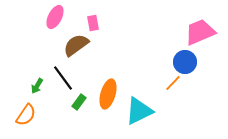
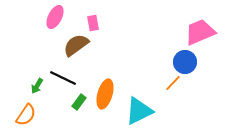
black line: rotated 28 degrees counterclockwise
orange ellipse: moved 3 px left
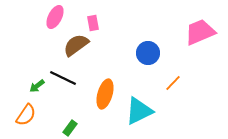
blue circle: moved 37 px left, 9 px up
green arrow: rotated 21 degrees clockwise
green rectangle: moved 9 px left, 26 px down
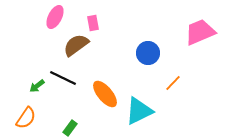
orange ellipse: rotated 56 degrees counterclockwise
orange semicircle: moved 3 px down
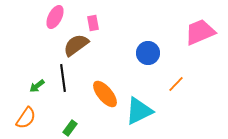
black line: rotated 56 degrees clockwise
orange line: moved 3 px right, 1 px down
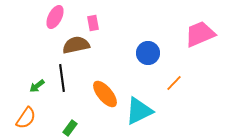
pink trapezoid: moved 2 px down
brown semicircle: rotated 24 degrees clockwise
black line: moved 1 px left
orange line: moved 2 px left, 1 px up
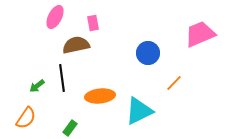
orange ellipse: moved 5 px left, 2 px down; rotated 56 degrees counterclockwise
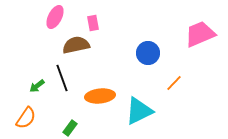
black line: rotated 12 degrees counterclockwise
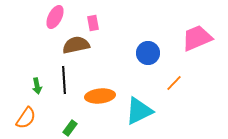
pink trapezoid: moved 3 px left, 4 px down
black line: moved 2 px right, 2 px down; rotated 16 degrees clockwise
green arrow: rotated 63 degrees counterclockwise
